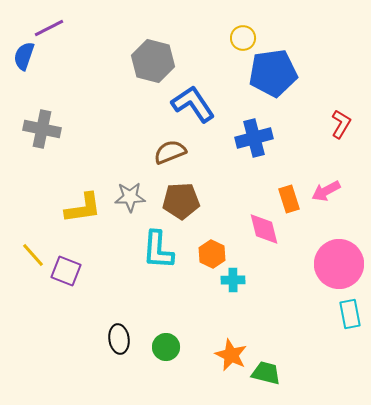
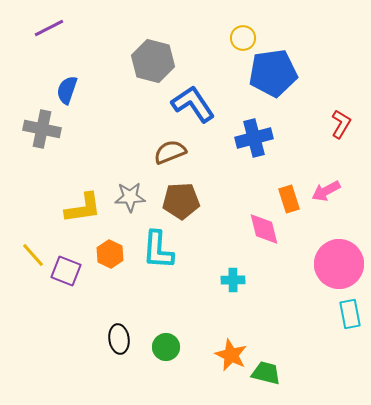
blue semicircle: moved 43 px right, 34 px down
orange hexagon: moved 102 px left
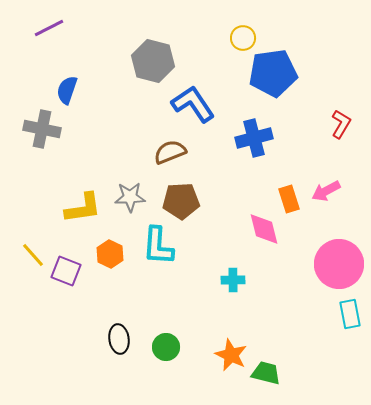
cyan L-shape: moved 4 px up
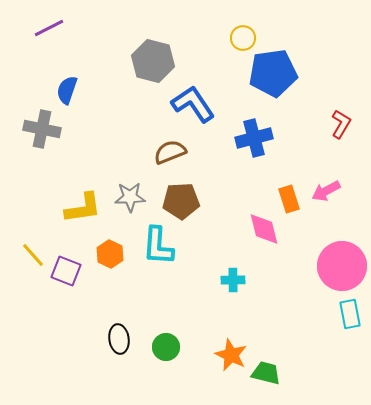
pink circle: moved 3 px right, 2 px down
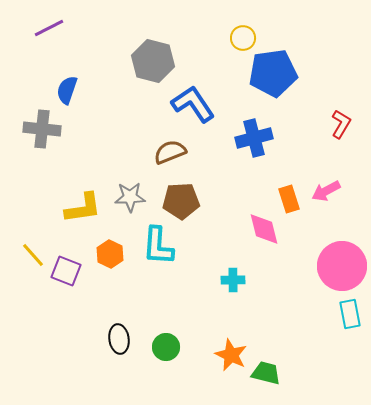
gray cross: rotated 6 degrees counterclockwise
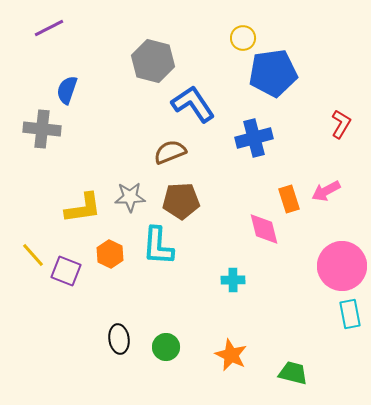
green trapezoid: moved 27 px right
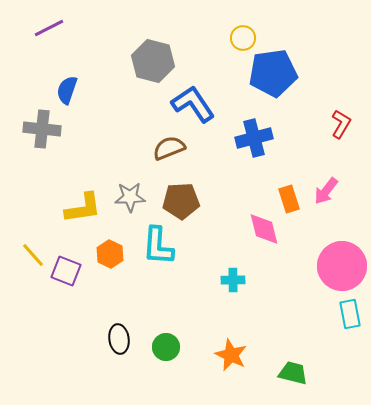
brown semicircle: moved 1 px left, 4 px up
pink arrow: rotated 24 degrees counterclockwise
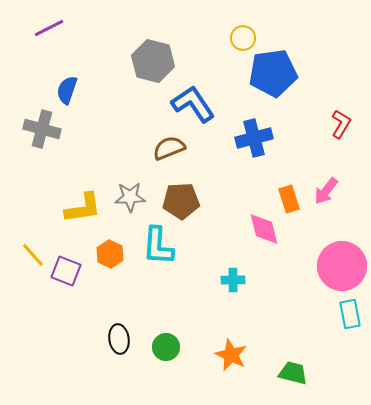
gray cross: rotated 9 degrees clockwise
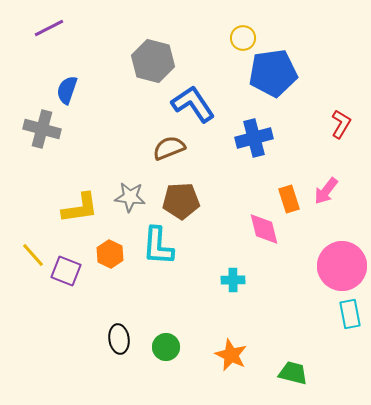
gray star: rotated 8 degrees clockwise
yellow L-shape: moved 3 px left
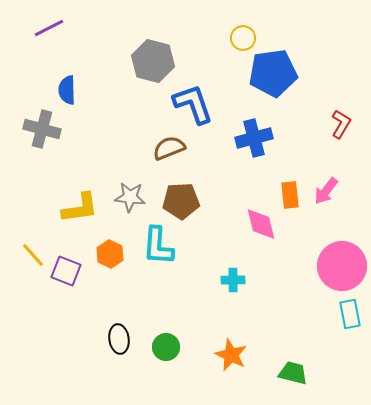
blue semicircle: rotated 20 degrees counterclockwise
blue L-shape: rotated 15 degrees clockwise
orange rectangle: moved 1 px right, 4 px up; rotated 12 degrees clockwise
pink diamond: moved 3 px left, 5 px up
